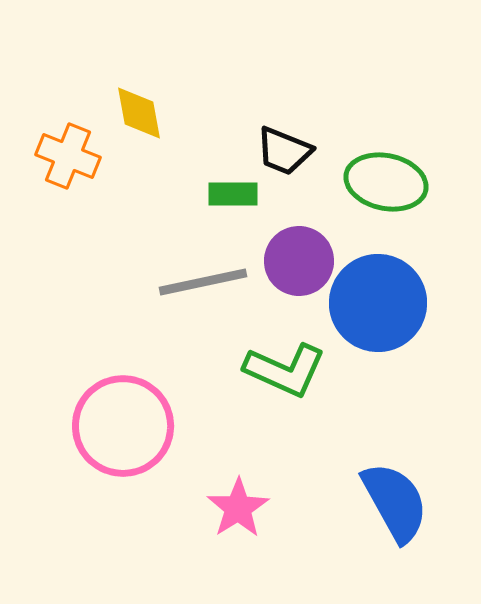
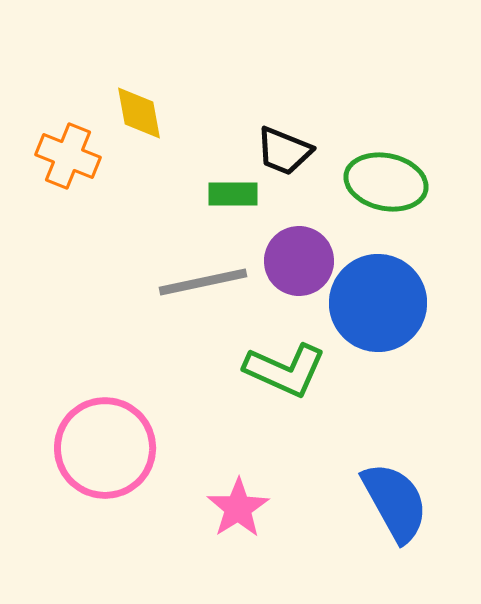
pink circle: moved 18 px left, 22 px down
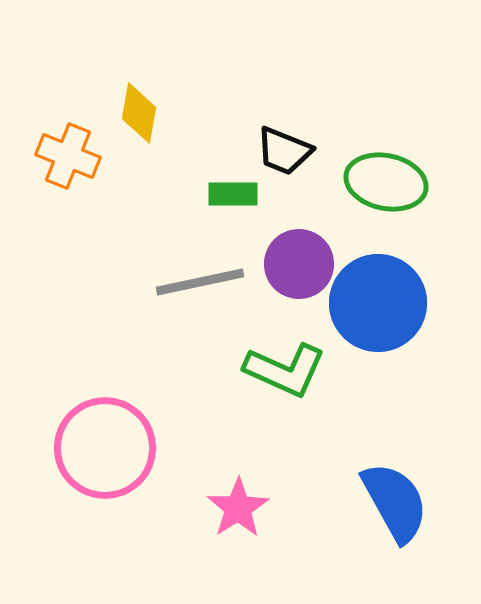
yellow diamond: rotated 20 degrees clockwise
purple circle: moved 3 px down
gray line: moved 3 px left
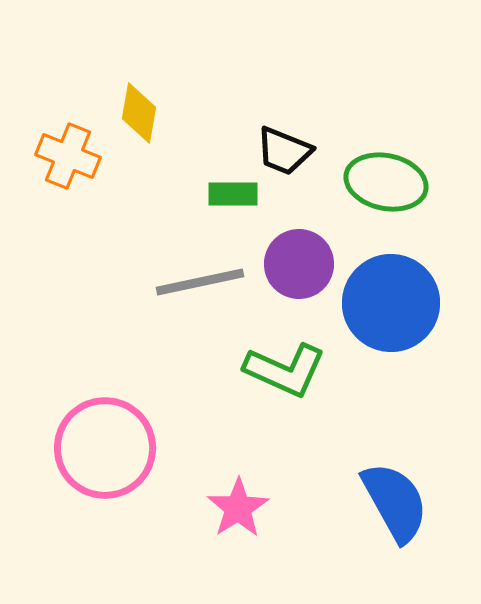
blue circle: moved 13 px right
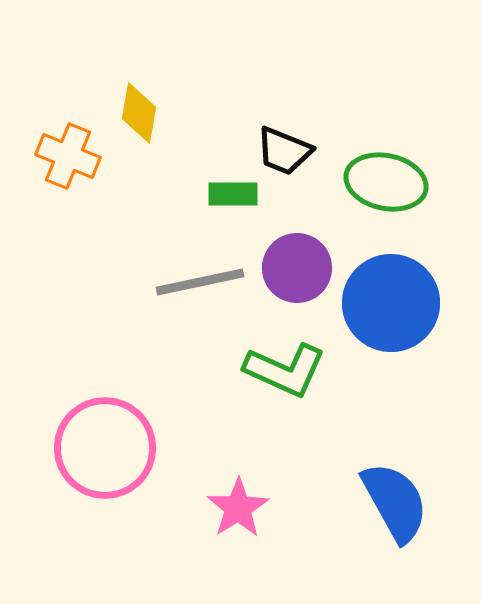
purple circle: moved 2 px left, 4 px down
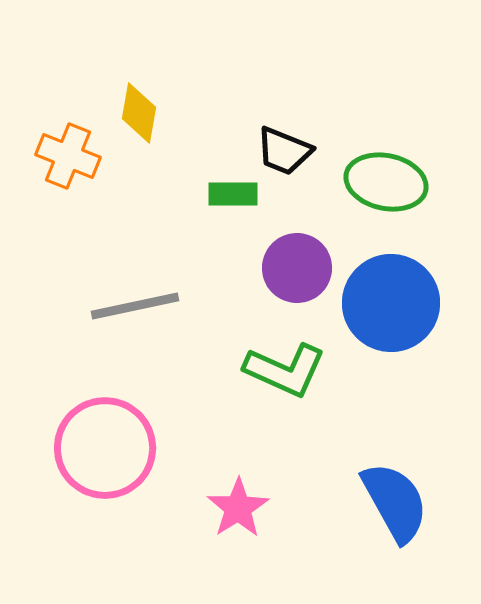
gray line: moved 65 px left, 24 px down
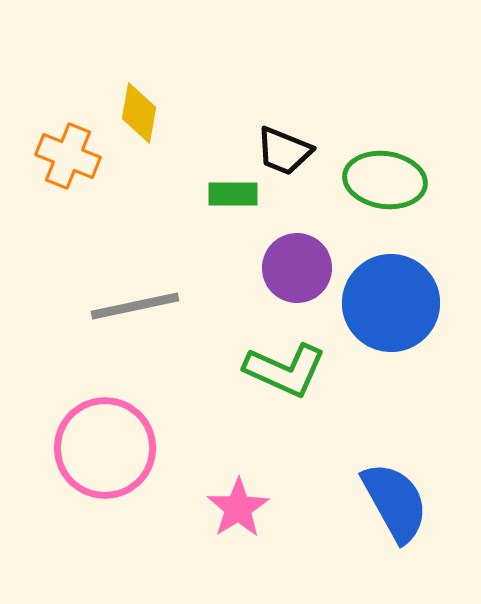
green ellipse: moved 1 px left, 2 px up; rotated 4 degrees counterclockwise
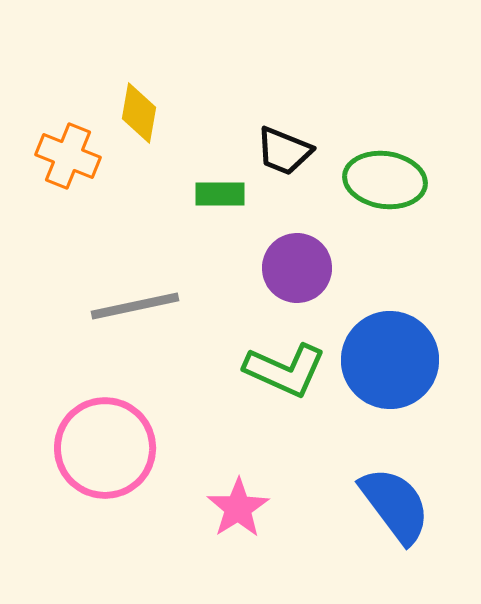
green rectangle: moved 13 px left
blue circle: moved 1 px left, 57 px down
blue semicircle: moved 3 px down; rotated 8 degrees counterclockwise
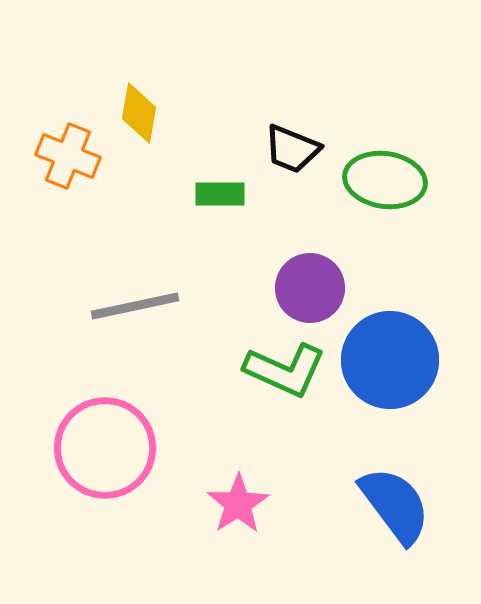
black trapezoid: moved 8 px right, 2 px up
purple circle: moved 13 px right, 20 px down
pink star: moved 4 px up
